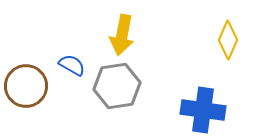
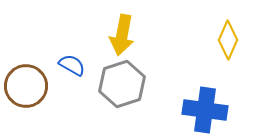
gray hexagon: moved 5 px right, 2 px up; rotated 9 degrees counterclockwise
blue cross: moved 2 px right
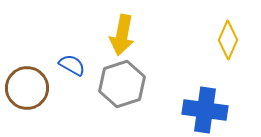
brown circle: moved 1 px right, 2 px down
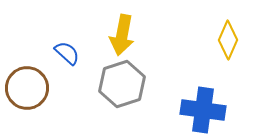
blue semicircle: moved 5 px left, 12 px up; rotated 12 degrees clockwise
blue cross: moved 2 px left
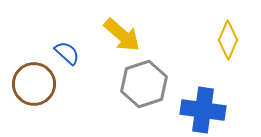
yellow arrow: rotated 60 degrees counterclockwise
gray hexagon: moved 22 px right
brown circle: moved 7 px right, 4 px up
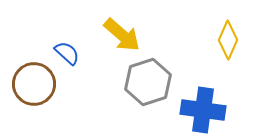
gray hexagon: moved 4 px right, 2 px up
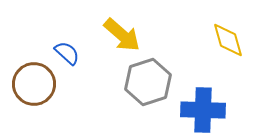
yellow diamond: rotated 39 degrees counterclockwise
blue cross: rotated 6 degrees counterclockwise
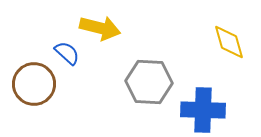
yellow arrow: moved 22 px left, 7 px up; rotated 27 degrees counterclockwise
yellow diamond: moved 1 px right, 2 px down
gray hexagon: moved 1 px right; rotated 21 degrees clockwise
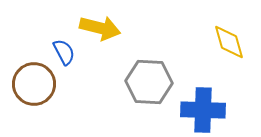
blue semicircle: moved 3 px left, 1 px up; rotated 20 degrees clockwise
